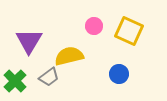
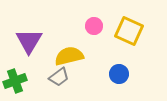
gray trapezoid: moved 10 px right
green cross: rotated 25 degrees clockwise
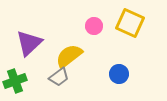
yellow square: moved 1 px right, 8 px up
purple triangle: moved 2 px down; rotated 16 degrees clockwise
yellow semicircle: rotated 24 degrees counterclockwise
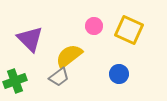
yellow square: moved 1 px left, 7 px down
purple triangle: moved 1 px right, 4 px up; rotated 32 degrees counterclockwise
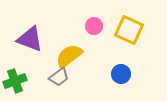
purple triangle: rotated 24 degrees counterclockwise
blue circle: moved 2 px right
